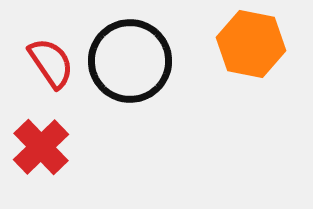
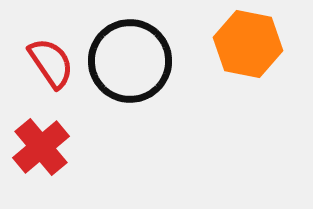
orange hexagon: moved 3 px left
red cross: rotated 4 degrees clockwise
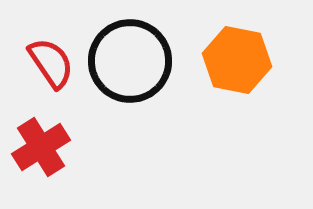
orange hexagon: moved 11 px left, 16 px down
red cross: rotated 8 degrees clockwise
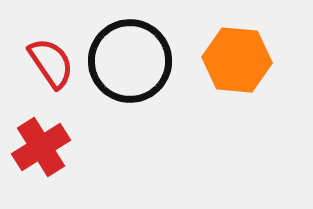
orange hexagon: rotated 6 degrees counterclockwise
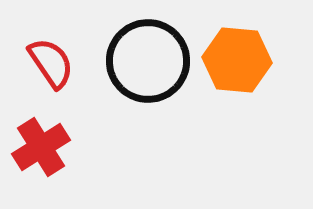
black circle: moved 18 px right
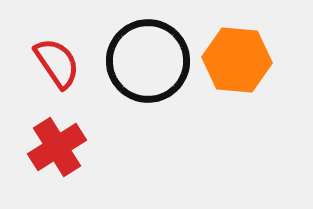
red semicircle: moved 6 px right
red cross: moved 16 px right
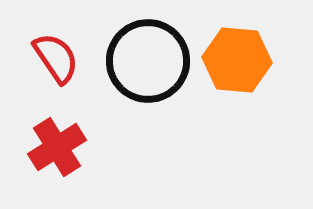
red semicircle: moved 1 px left, 5 px up
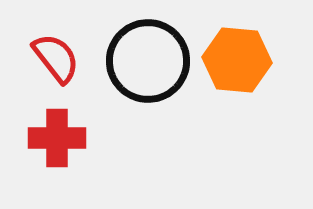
red semicircle: rotated 4 degrees counterclockwise
red cross: moved 9 px up; rotated 32 degrees clockwise
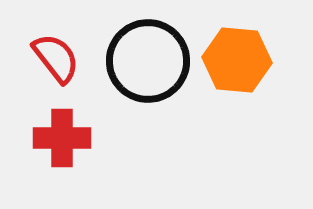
red cross: moved 5 px right
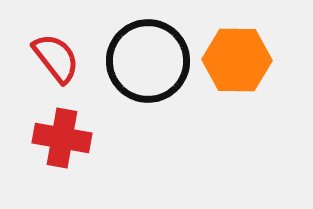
orange hexagon: rotated 4 degrees counterclockwise
red cross: rotated 10 degrees clockwise
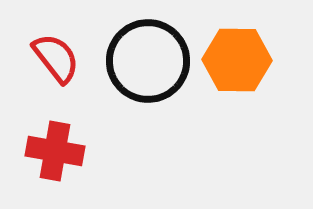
red cross: moved 7 px left, 13 px down
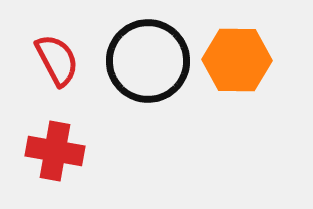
red semicircle: moved 1 px right, 2 px down; rotated 10 degrees clockwise
